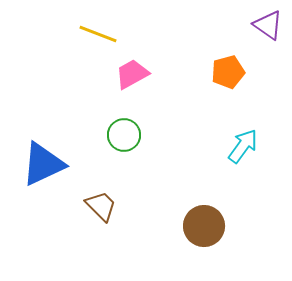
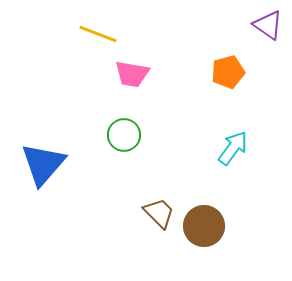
pink trapezoid: rotated 141 degrees counterclockwise
cyan arrow: moved 10 px left, 2 px down
blue triangle: rotated 24 degrees counterclockwise
brown trapezoid: moved 58 px right, 7 px down
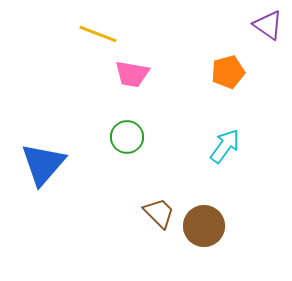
green circle: moved 3 px right, 2 px down
cyan arrow: moved 8 px left, 2 px up
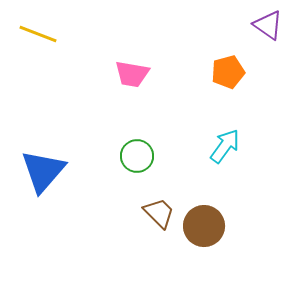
yellow line: moved 60 px left
green circle: moved 10 px right, 19 px down
blue triangle: moved 7 px down
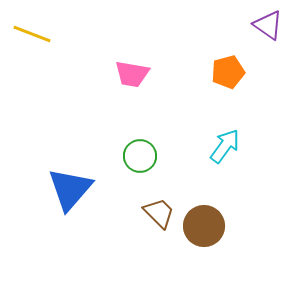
yellow line: moved 6 px left
green circle: moved 3 px right
blue triangle: moved 27 px right, 18 px down
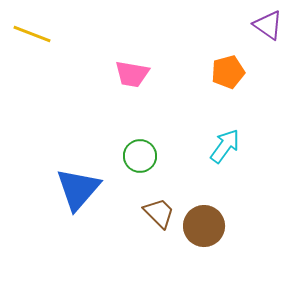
blue triangle: moved 8 px right
